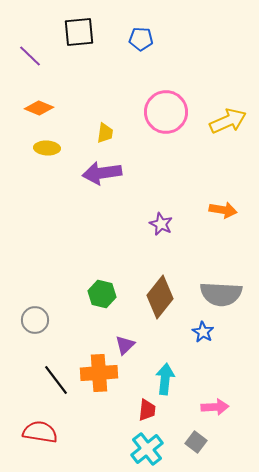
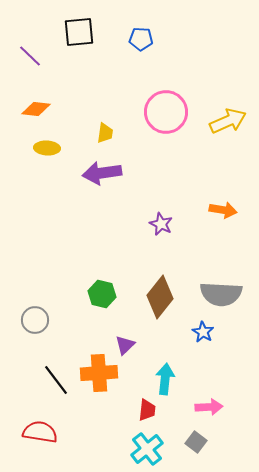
orange diamond: moved 3 px left, 1 px down; rotated 16 degrees counterclockwise
pink arrow: moved 6 px left
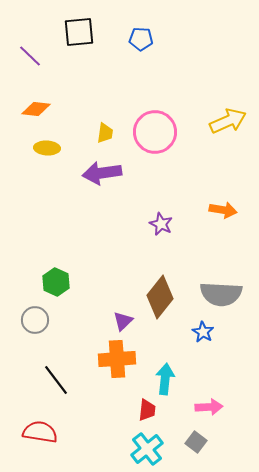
pink circle: moved 11 px left, 20 px down
green hexagon: moved 46 px left, 12 px up; rotated 12 degrees clockwise
purple triangle: moved 2 px left, 24 px up
orange cross: moved 18 px right, 14 px up
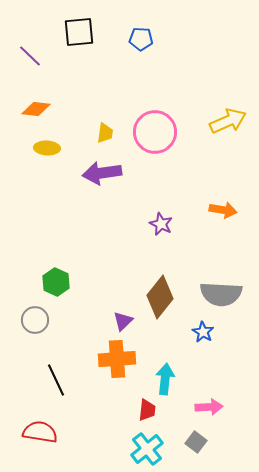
black line: rotated 12 degrees clockwise
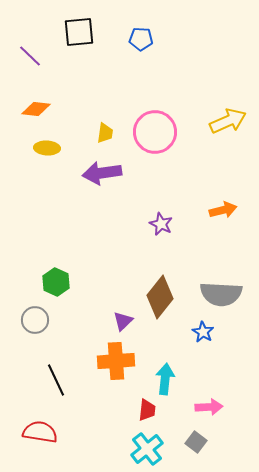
orange arrow: rotated 24 degrees counterclockwise
orange cross: moved 1 px left, 2 px down
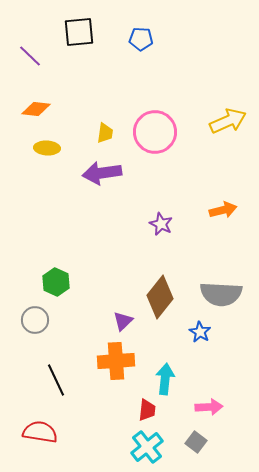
blue star: moved 3 px left
cyan cross: moved 2 px up
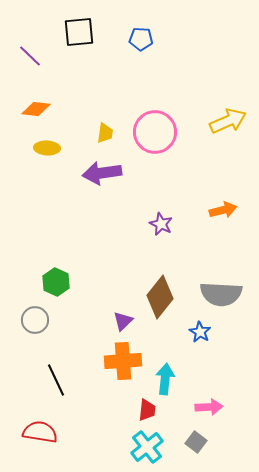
orange cross: moved 7 px right
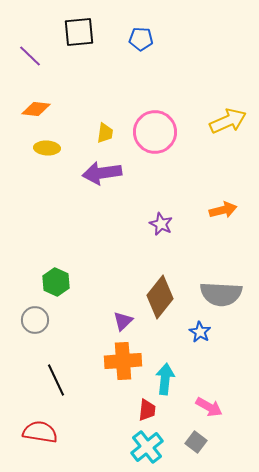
pink arrow: rotated 32 degrees clockwise
